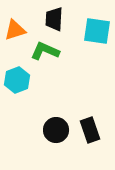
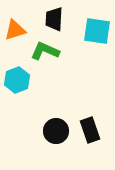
black circle: moved 1 px down
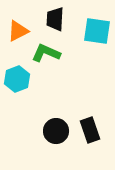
black trapezoid: moved 1 px right
orange triangle: moved 3 px right, 1 px down; rotated 10 degrees counterclockwise
green L-shape: moved 1 px right, 2 px down
cyan hexagon: moved 1 px up
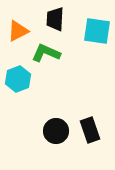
cyan hexagon: moved 1 px right
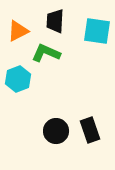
black trapezoid: moved 2 px down
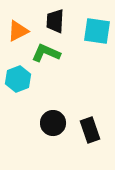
black circle: moved 3 px left, 8 px up
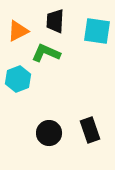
black circle: moved 4 px left, 10 px down
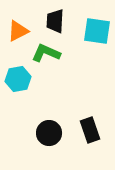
cyan hexagon: rotated 10 degrees clockwise
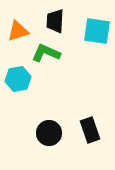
orange triangle: rotated 10 degrees clockwise
